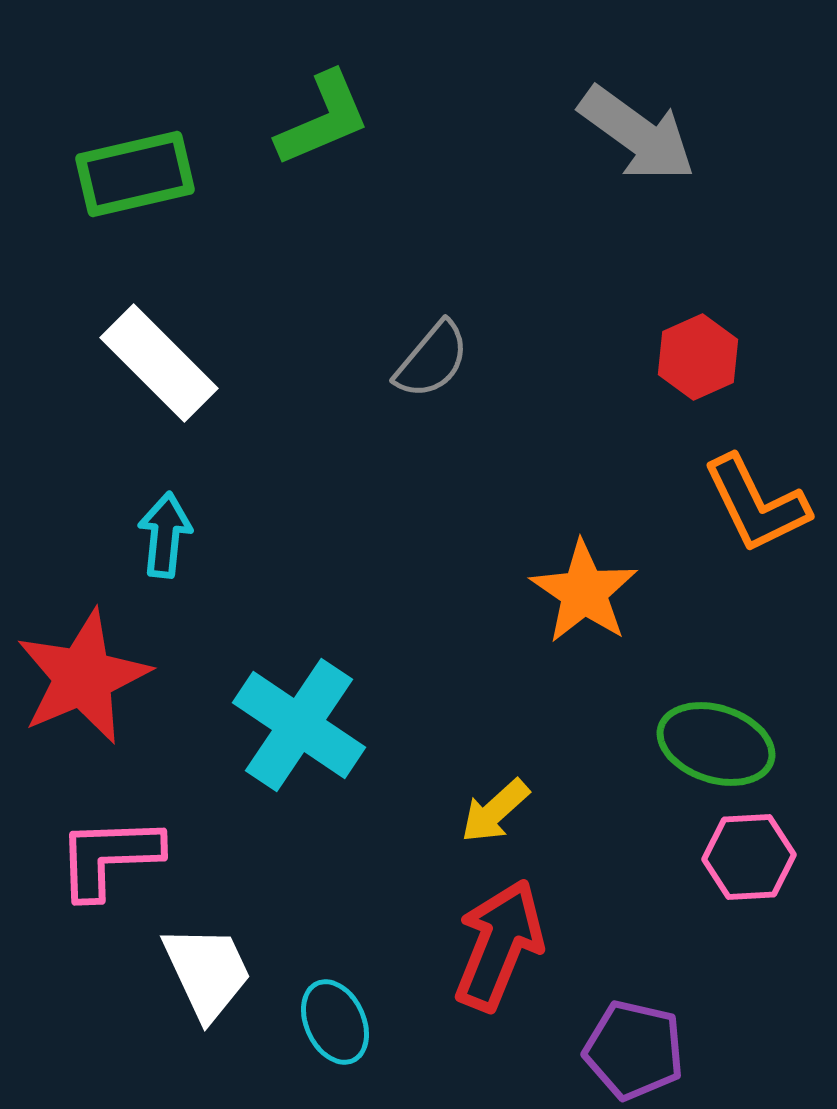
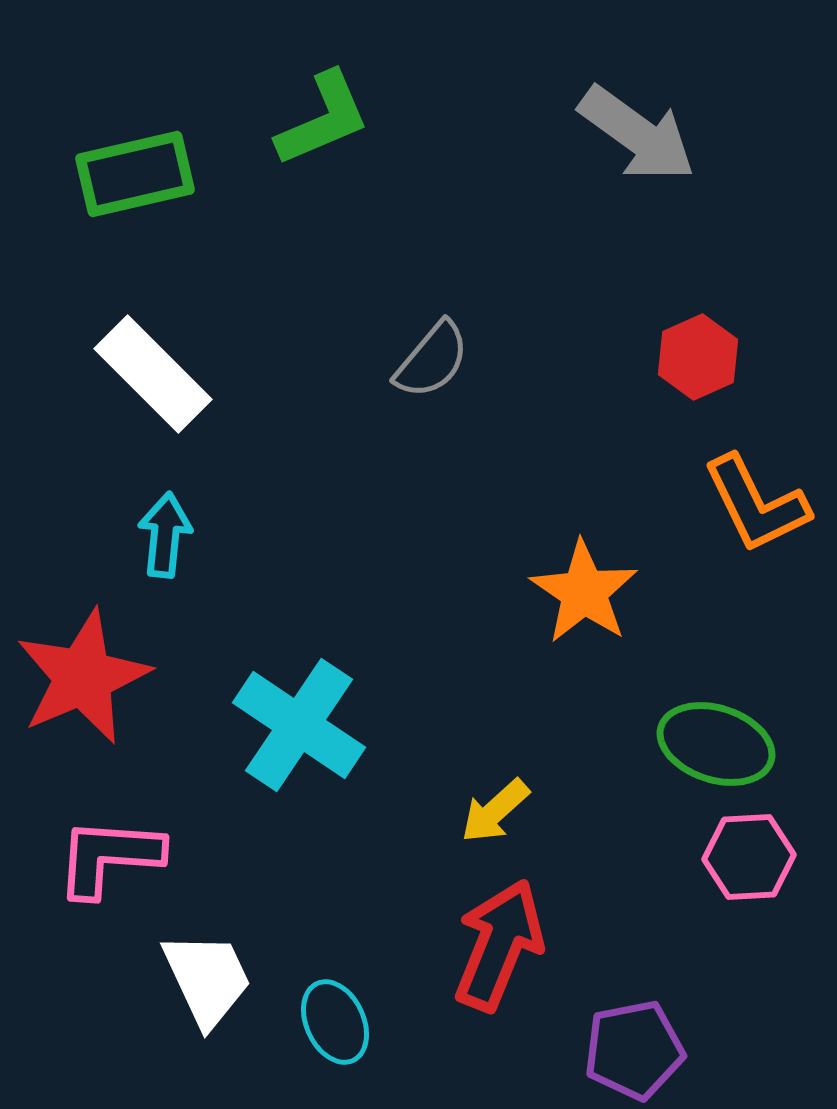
white rectangle: moved 6 px left, 11 px down
pink L-shape: rotated 6 degrees clockwise
white trapezoid: moved 7 px down
purple pentagon: rotated 24 degrees counterclockwise
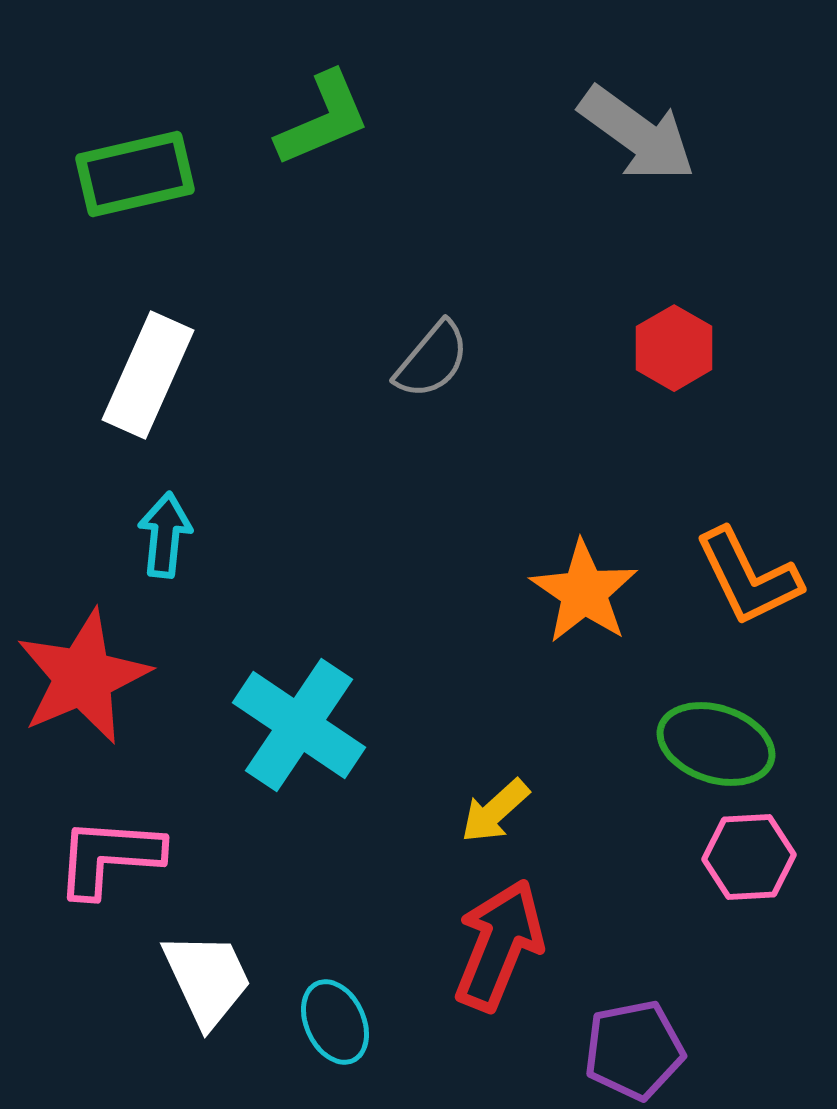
red hexagon: moved 24 px left, 9 px up; rotated 6 degrees counterclockwise
white rectangle: moved 5 px left, 1 px down; rotated 69 degrees clockwise
orange L-shape: moved 8 px left, 73 px down
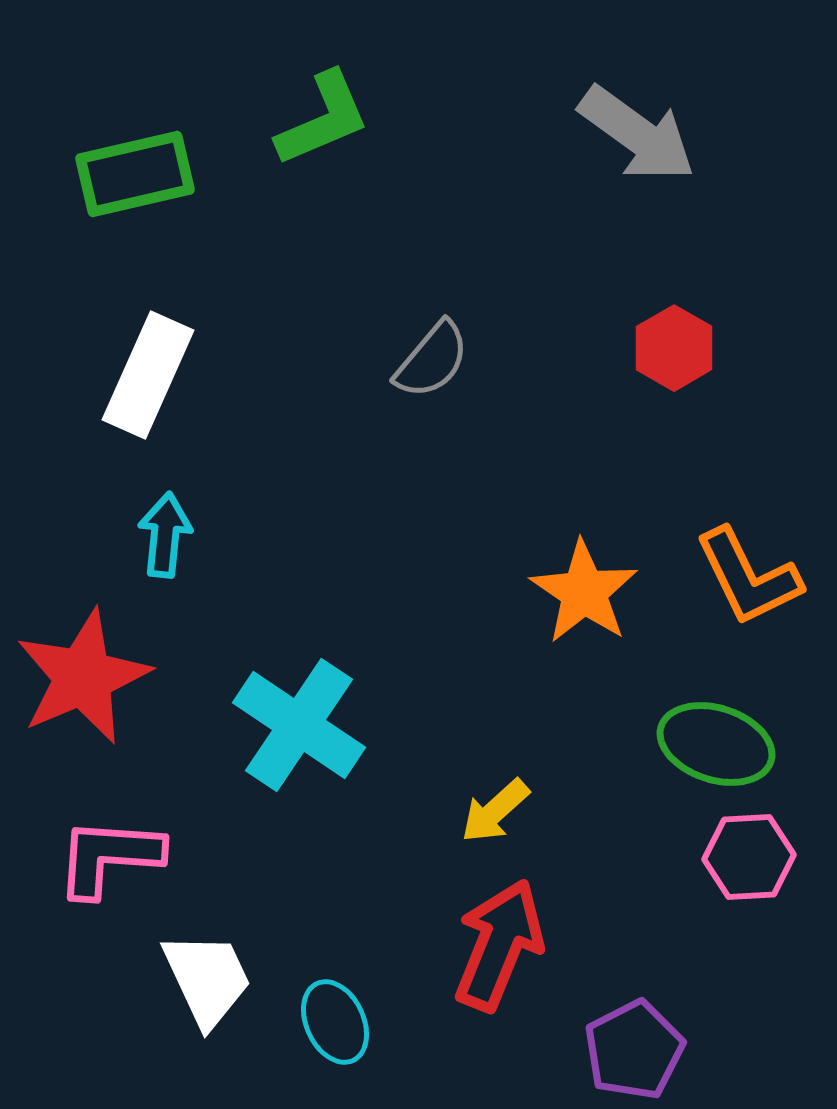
purple pentagon: rotated 16 degrees counterclockwise
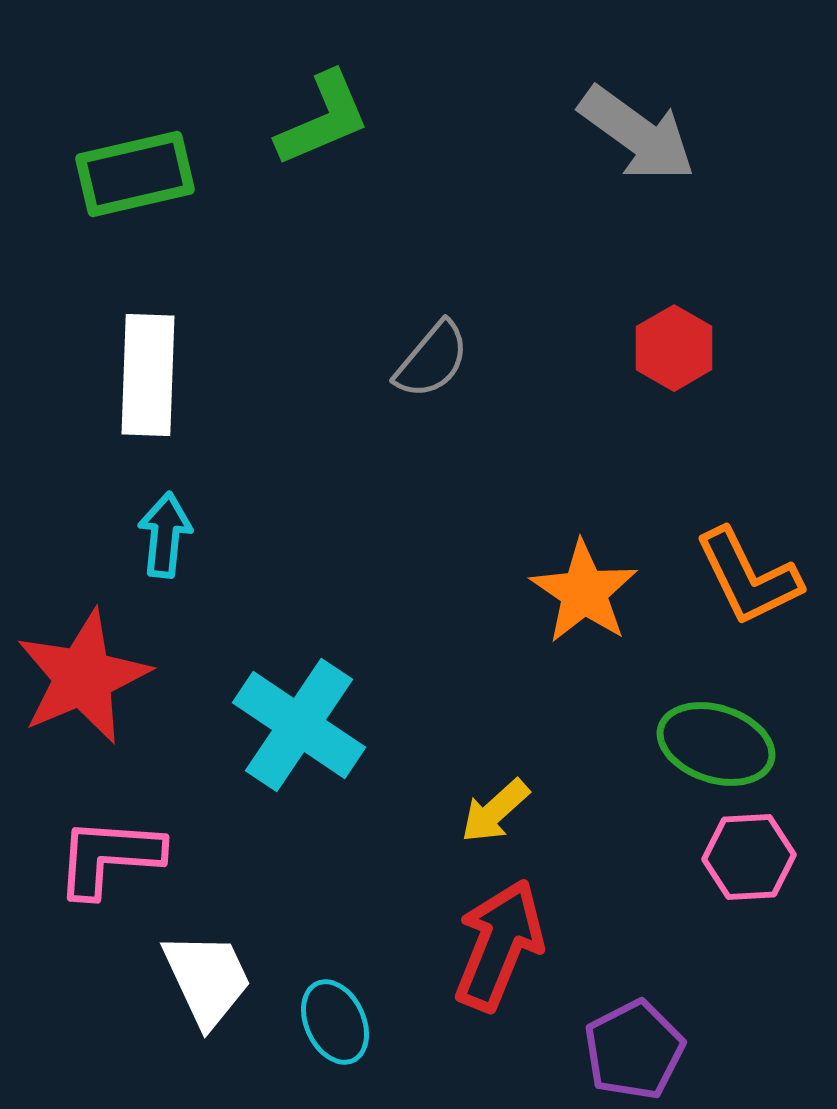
white rectangle: rotated 22 degrees counterclockwise
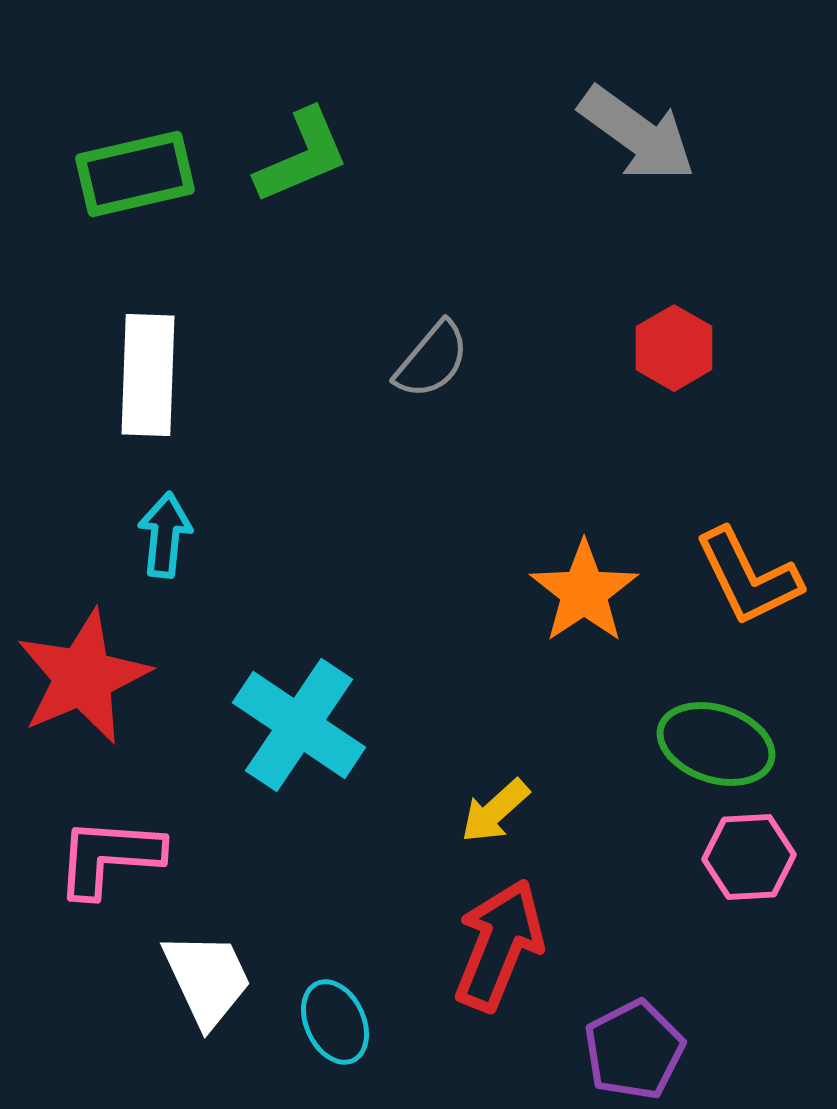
green L-shape: moved 21 px left, 37 px down
orange star: rotated 4 degrees clockwise
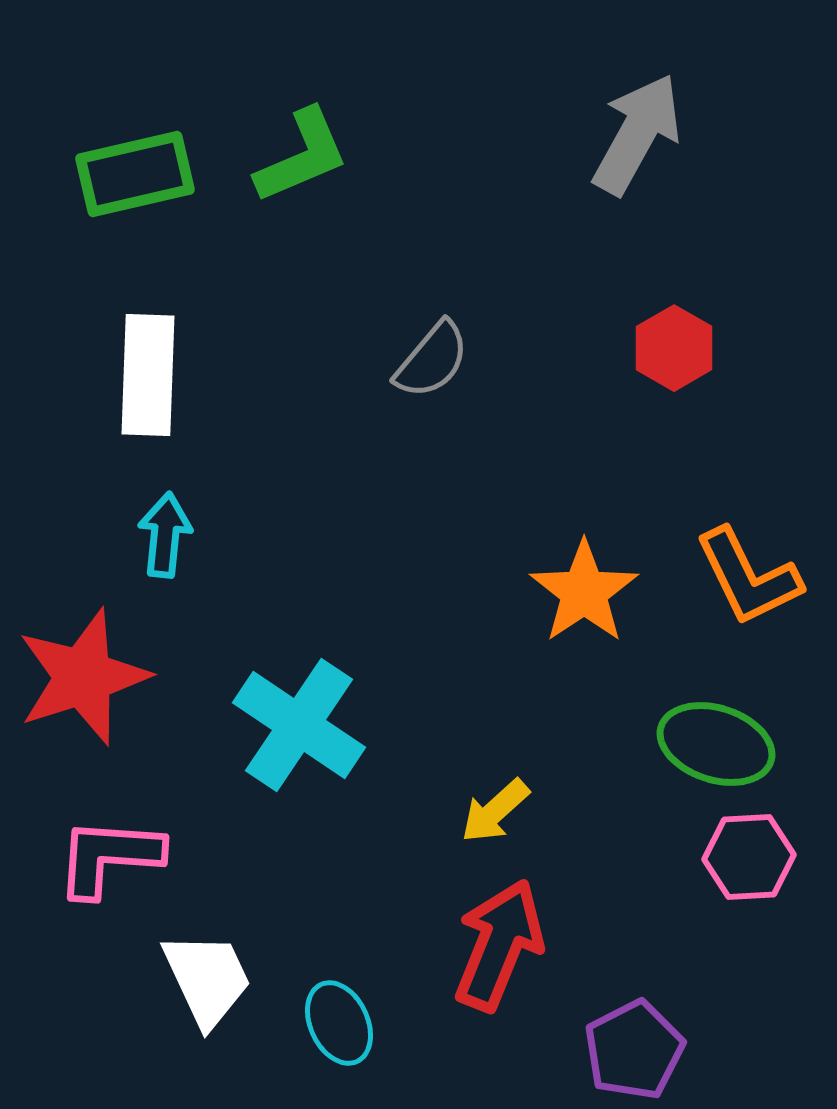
gray arrow: rotated 97 degrees counterclockwise
red star: rotated 5 degrees clockwise
cyan ellipse: moved 4 px right, 1 px down
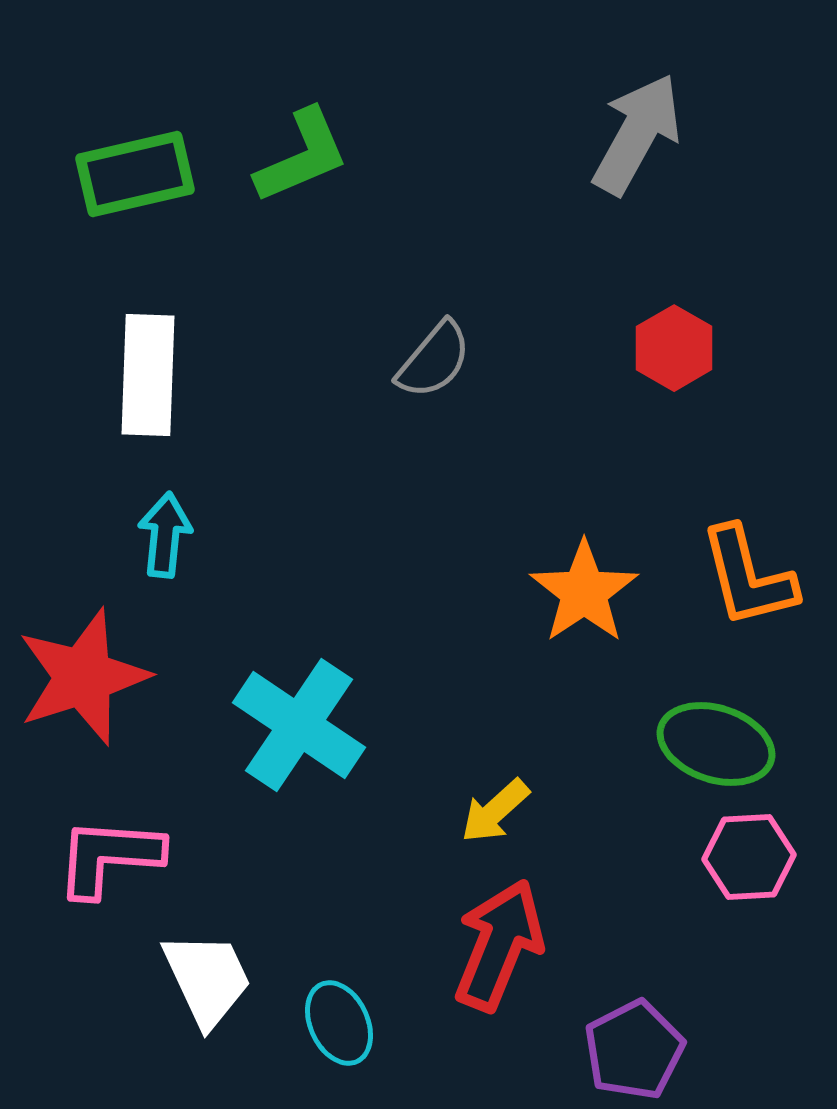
gray semicircle: moved 2 px right
orange L-shape: rotated 12 degrees clockwise
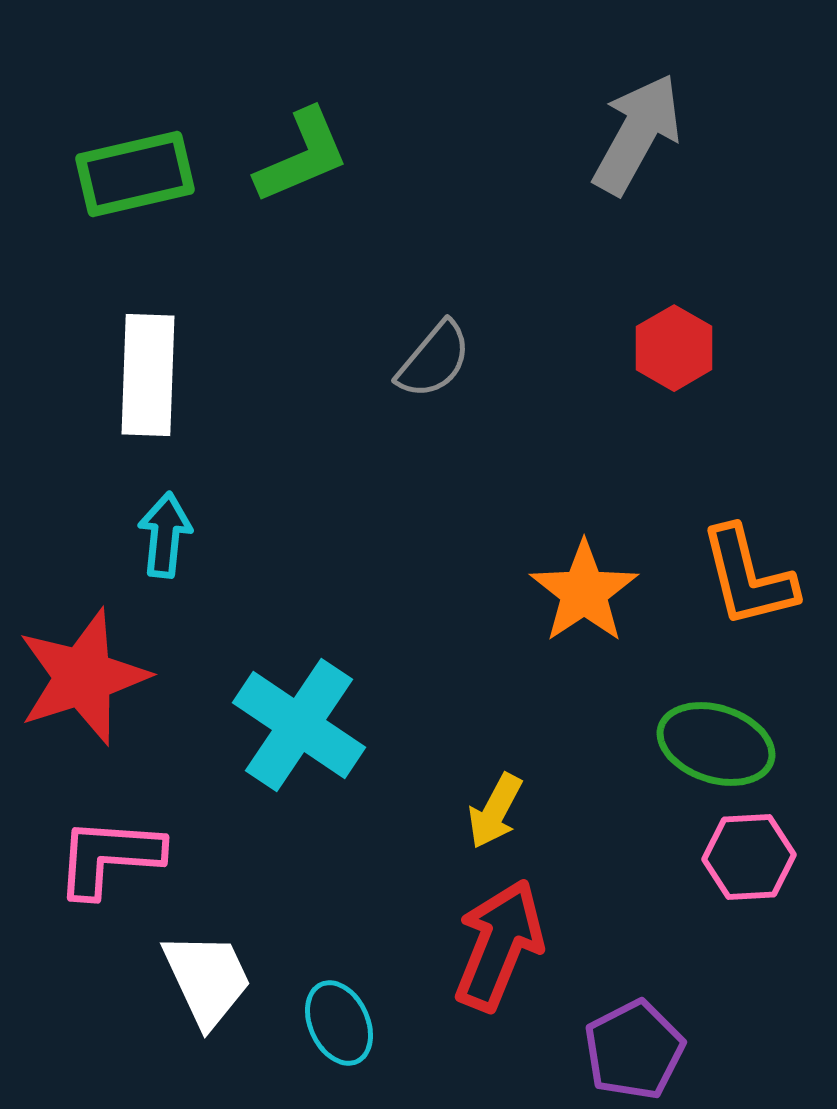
yellow arrow: rotated 20 degrees counterclockwise
